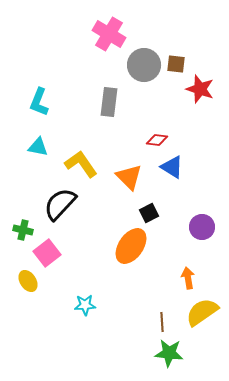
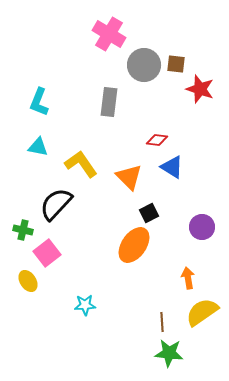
black semicircle: moved 4 px left
orange ellipse: moved 3 px right, 1 px up
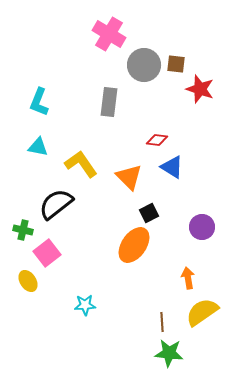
black semicircle: rotated 9 degrees clockwise
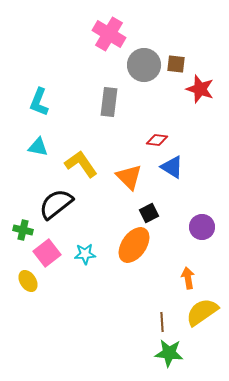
cyan star: moved 51 px up
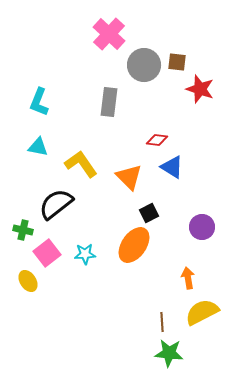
pink cross: rotated 12 degrees clockwise
brown square: moved 1 px right, 2 px up
yellow semicircle: rotated 8 degrees clockwise
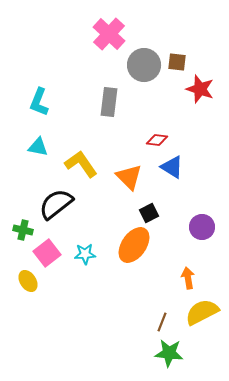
brown line: rotated 24 degrees clockwise
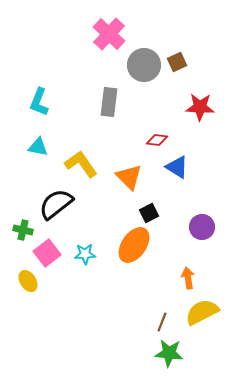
brown square: rotated 30 degrees counterclockwise
red star: moved 18 px down; rotated 16 degrees counterclockwise
blue triangle: moved 5 px right
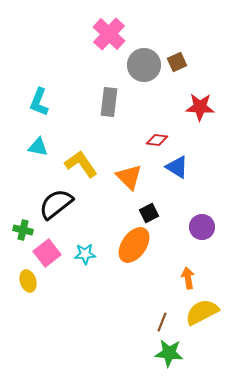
yellow ellipse: rotated 15 degrees clockwise
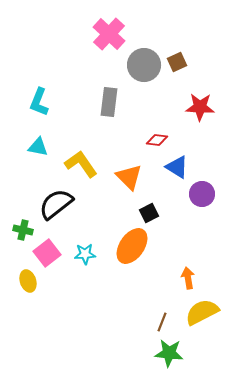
purple circle: moved 33 px up
orange ellipse: moved 2 px left, 1 px down
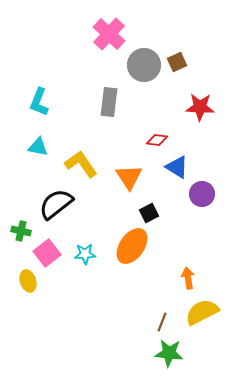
orange triangle: rotated 12 degrees clockwise
green cross: moved 2 px left, 1 px down
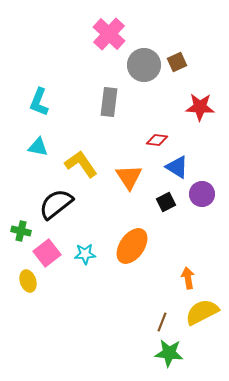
black square: moved 17 px right, 11 px up
